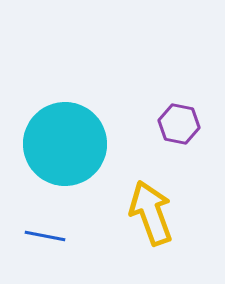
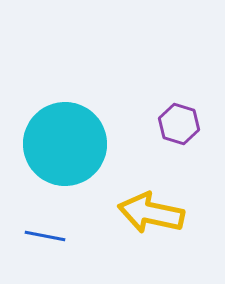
purple hexagon: rotated 6 degrees clockwise
yellow arrow: rotated 58 degrees counterclockwise
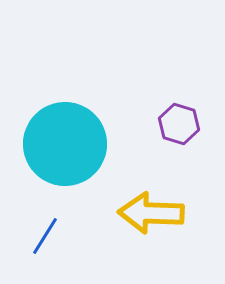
yellow arrow: rotated 10 degrees counterclockwise
blue line: rotated 69 degrees counterclockwise
